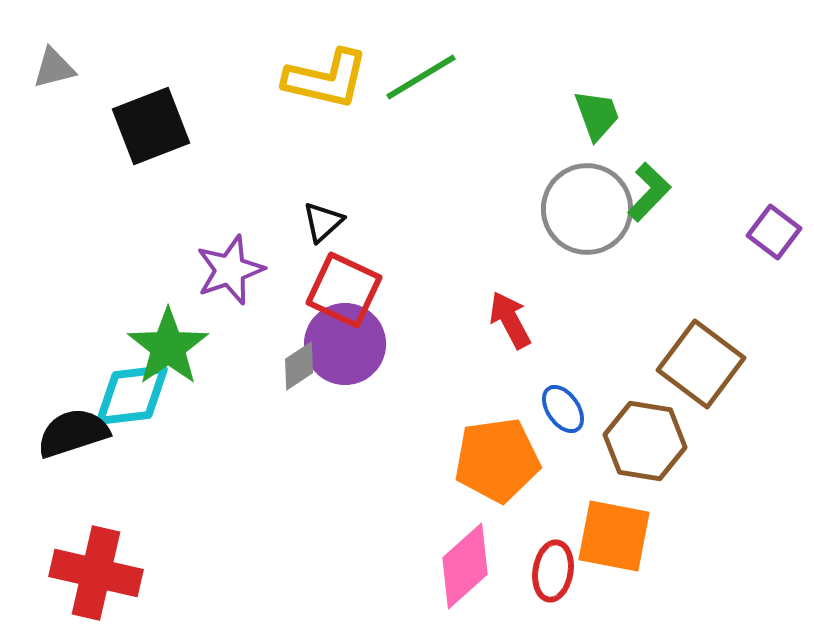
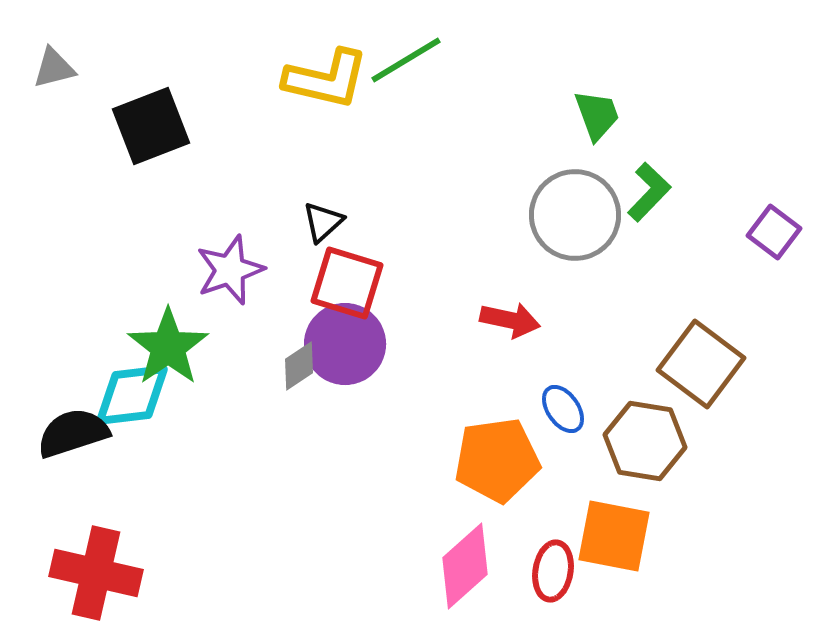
green line: moved 15 px left, 17 px up
gray circle: moved 12 px left, 6 px down
red square: moved 3 px right, 7 px up; rotated 8 degrees counterclockwise
red arrow: rotated 130 degrees clockwise
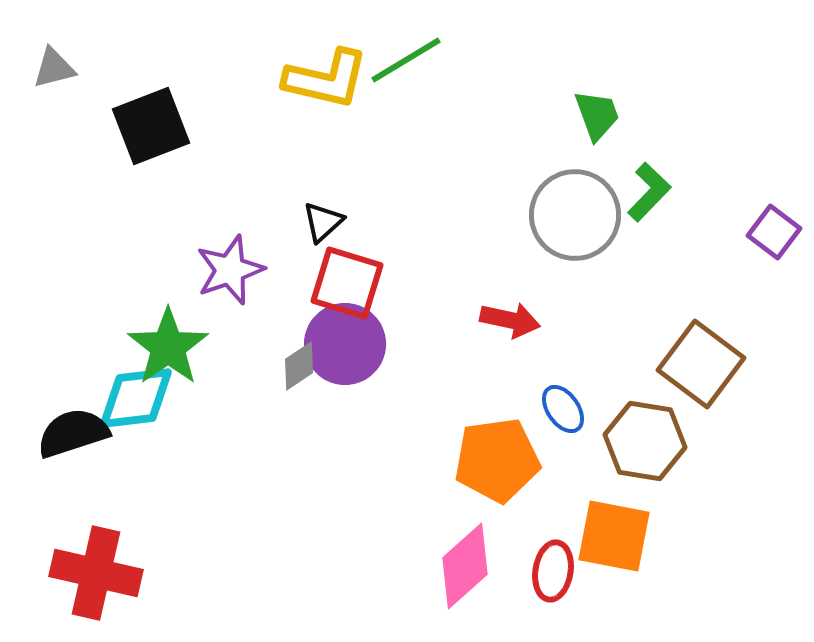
cyan diamond: moved 4 px right, 3 px down
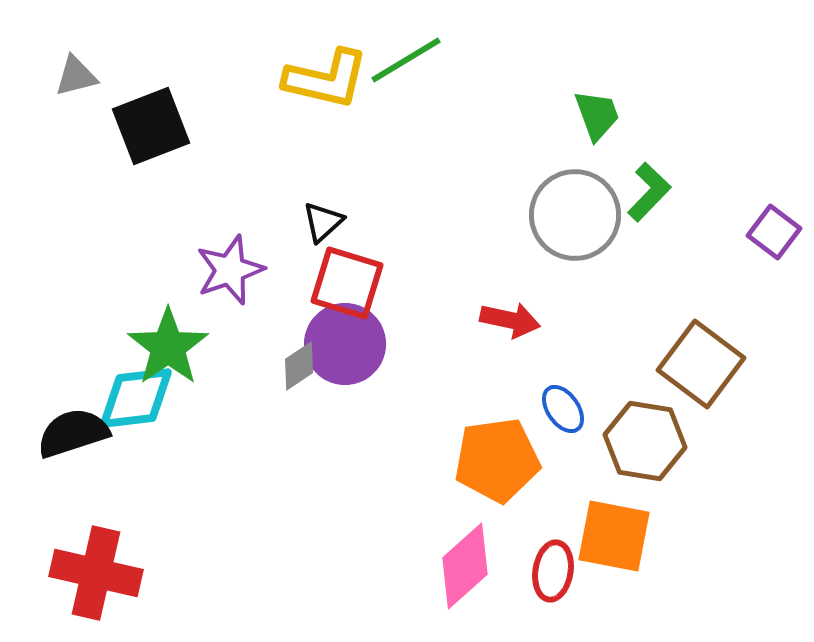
gray triangle: moved 22 px right, 8 px down
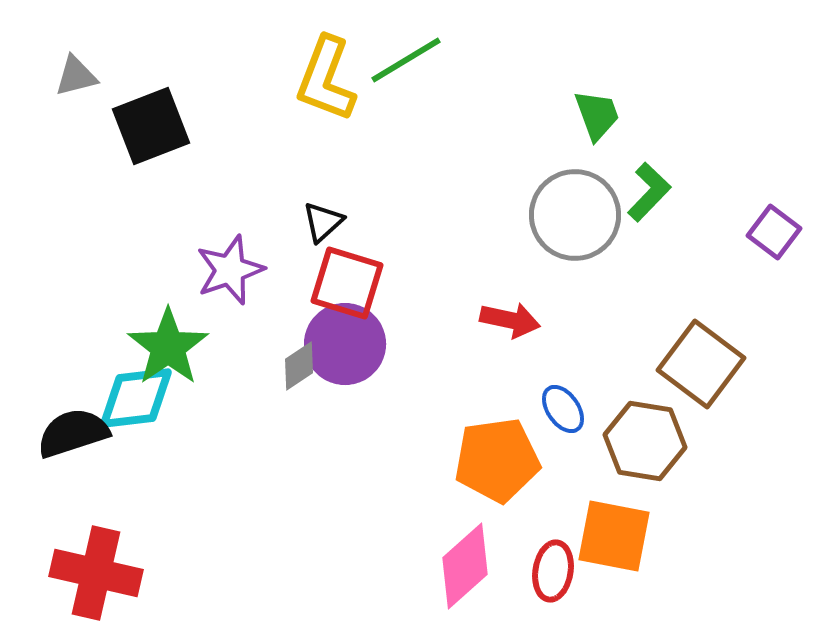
yellow L-shape: rotated 98 degrees clockwise
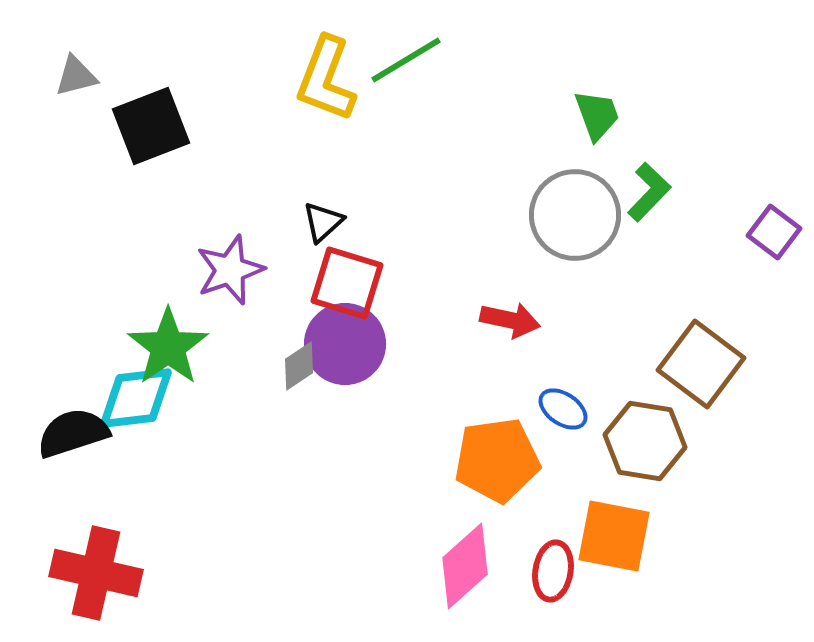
blue ellipse: rotated 21 degrees counterclockwise
